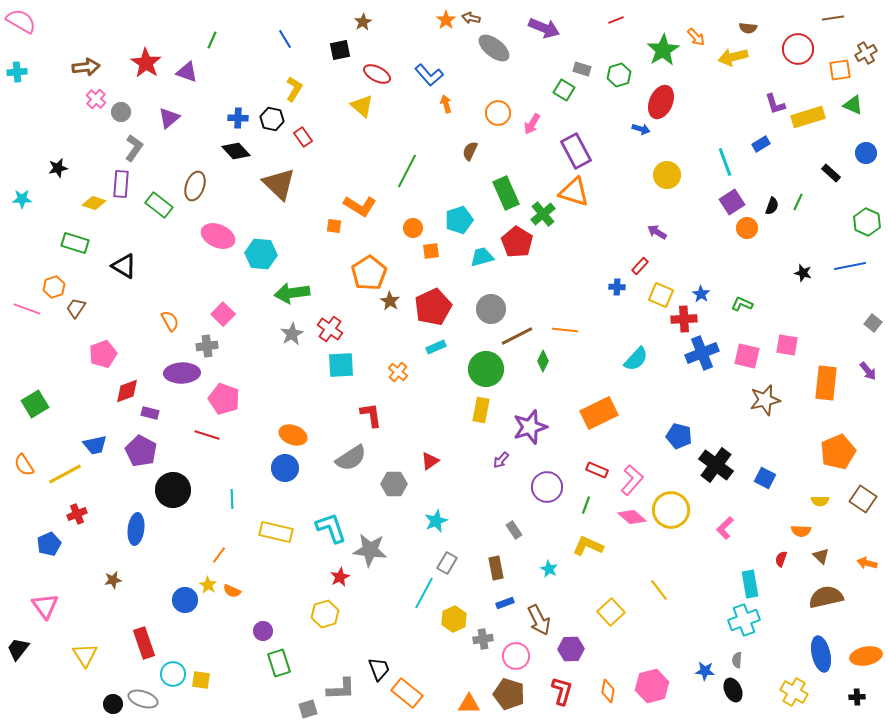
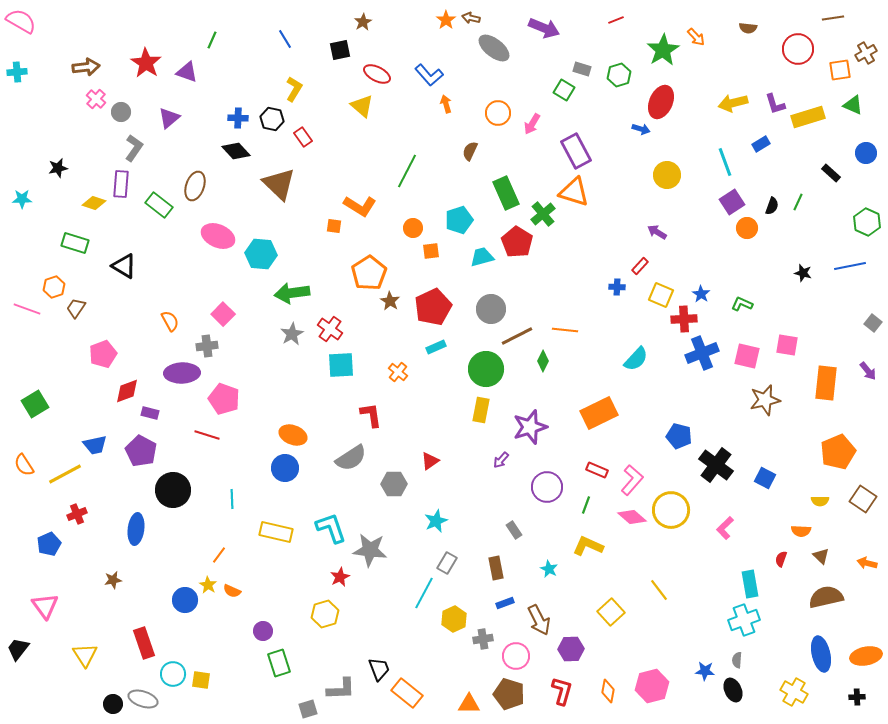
yellow arrow at (733, 57): moved 46 px down
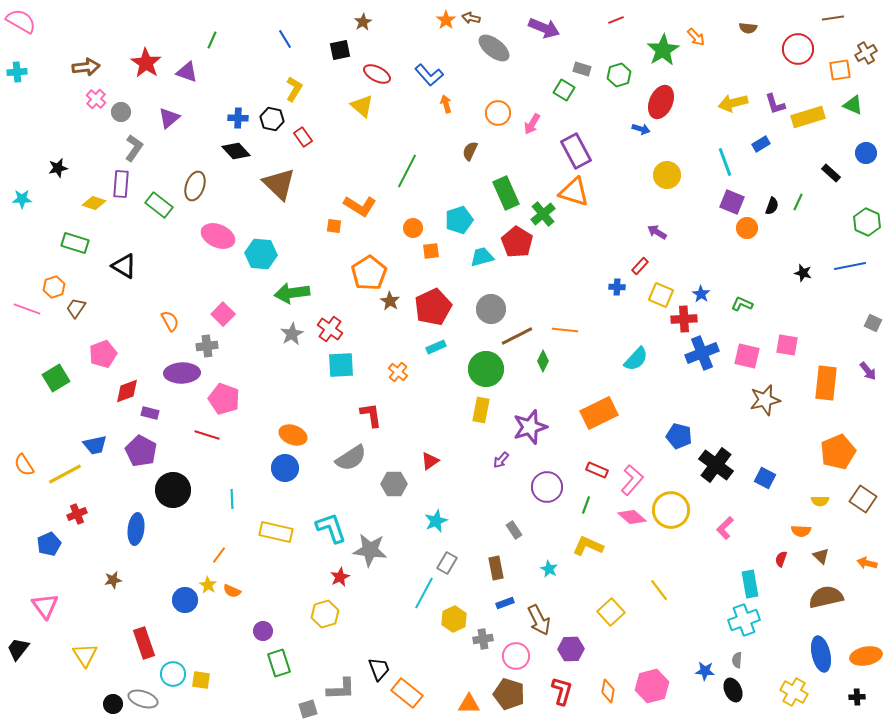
purple square at (732, 202): rotated 35 degrees counterclockwise
gray square at (873, 323): rotated 12 degrees counterclockwise
green square at (35, 404): moved 21 px right, 26 px up
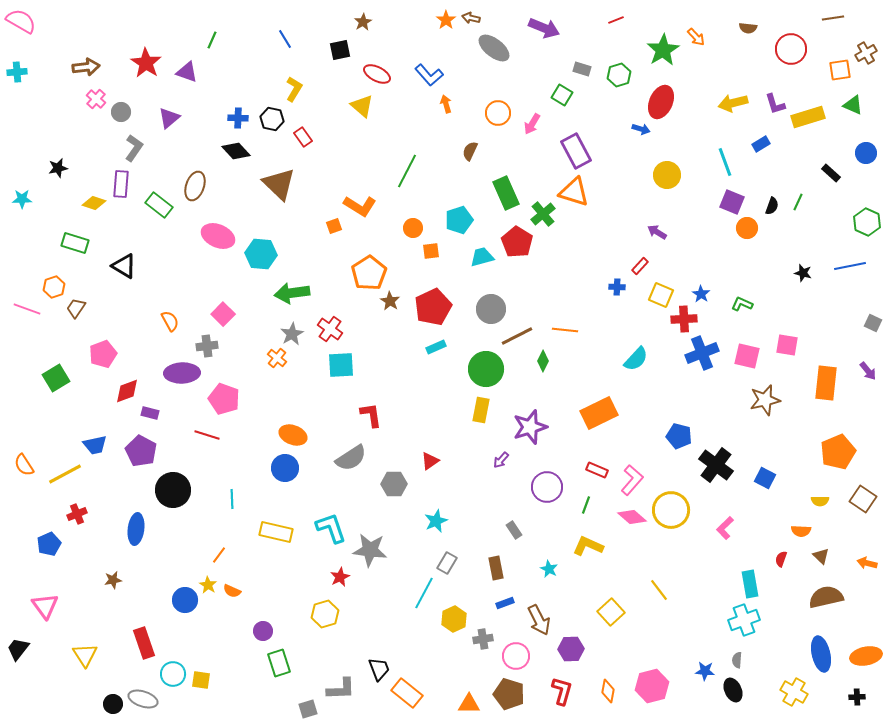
red circle at (798, 49): moved 7 px left
green square at (564, 90): moved 2 px left, 5 px down
orange square at (334, 226): rotated 28 degrees counterclockwise
orange cross at (398, 372): moved 121 px left, 14 px up
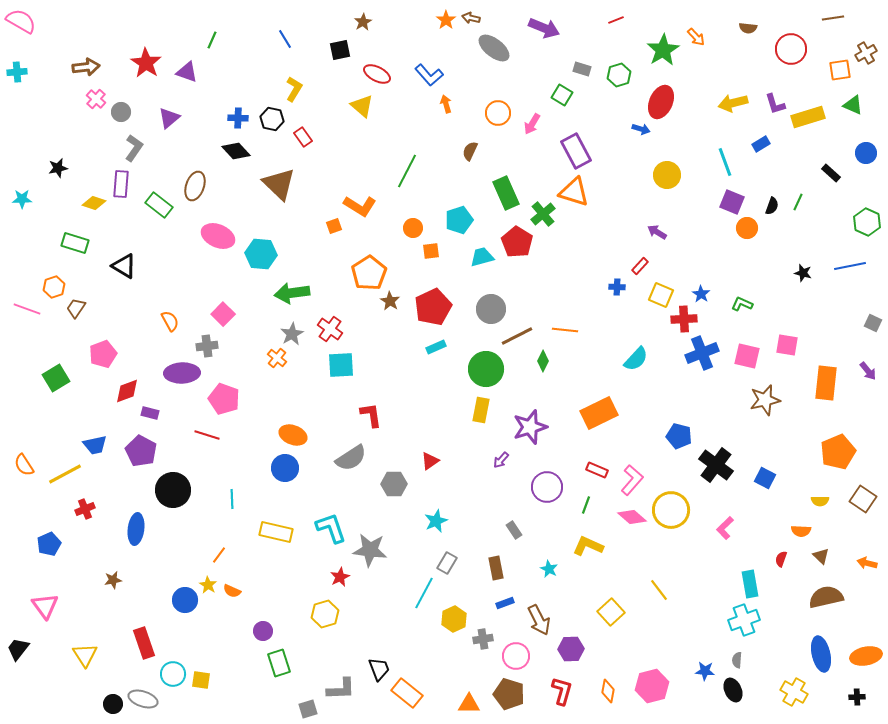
red cross at (77, 514): moved 8 px right, 5 px up
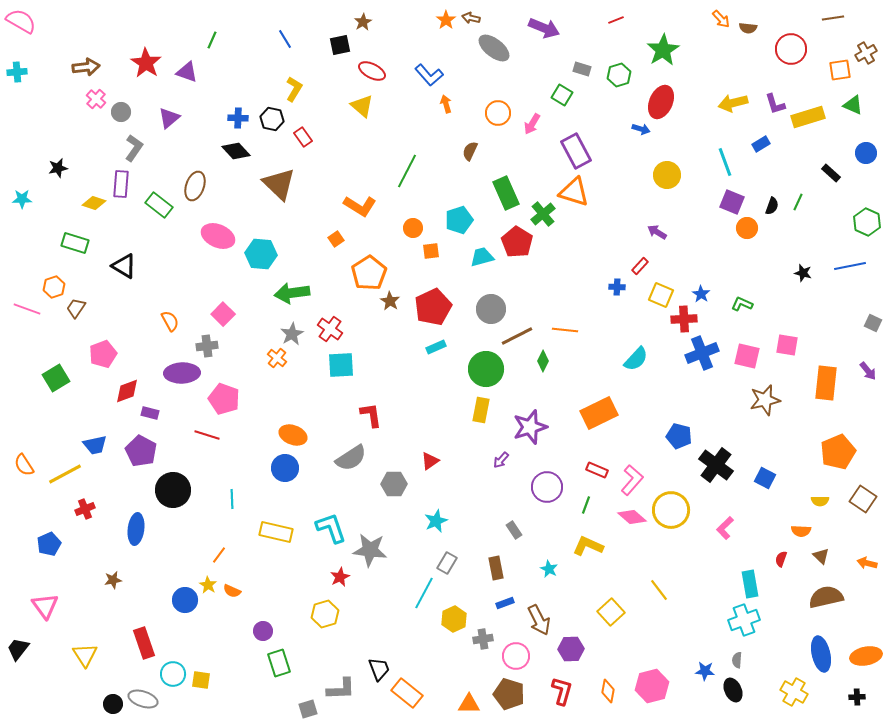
orange arrow at (696, 37): moved 25 px right, 18 px up
black square at (340, 50): moved 5 px up
red ellipse at (377, 74): moved 5 px left, 3 px up
orange square at (334, 226): moved 2 px right, 13 px down; rotated 14 degrees counterclockwise
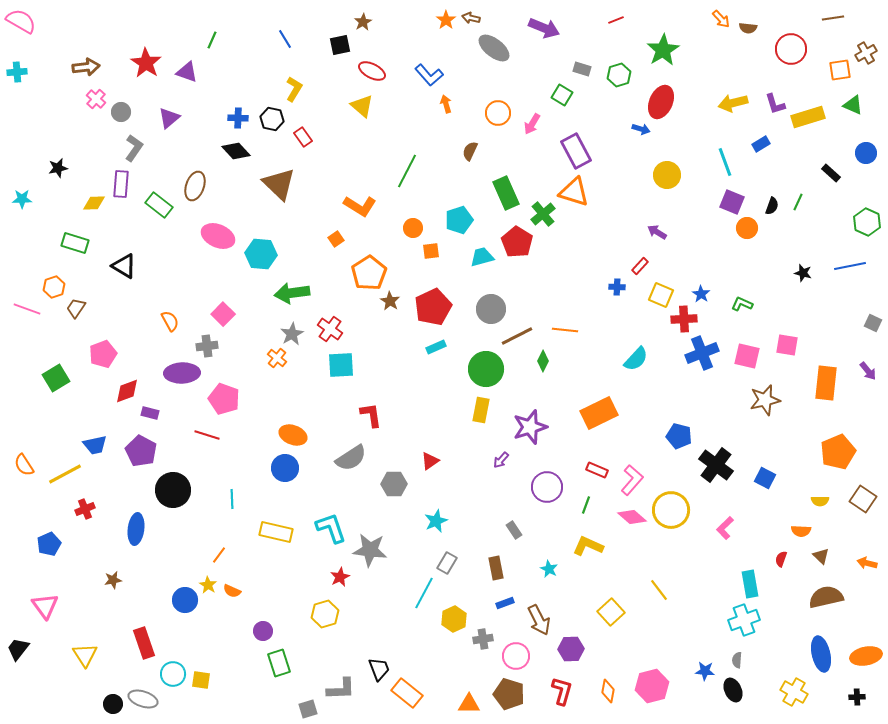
yellow diamond at (94, 203): rotated 20 degrees counterclockwise
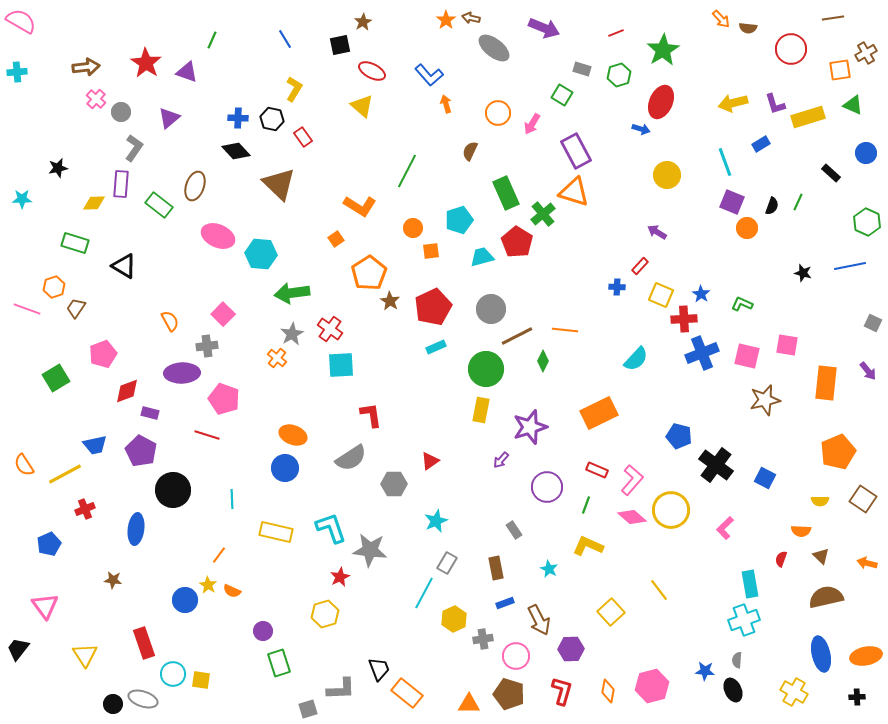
red line at (616, 20): moved 13 px down
brown star at (113, 580): rotated 18 degrees clockwise
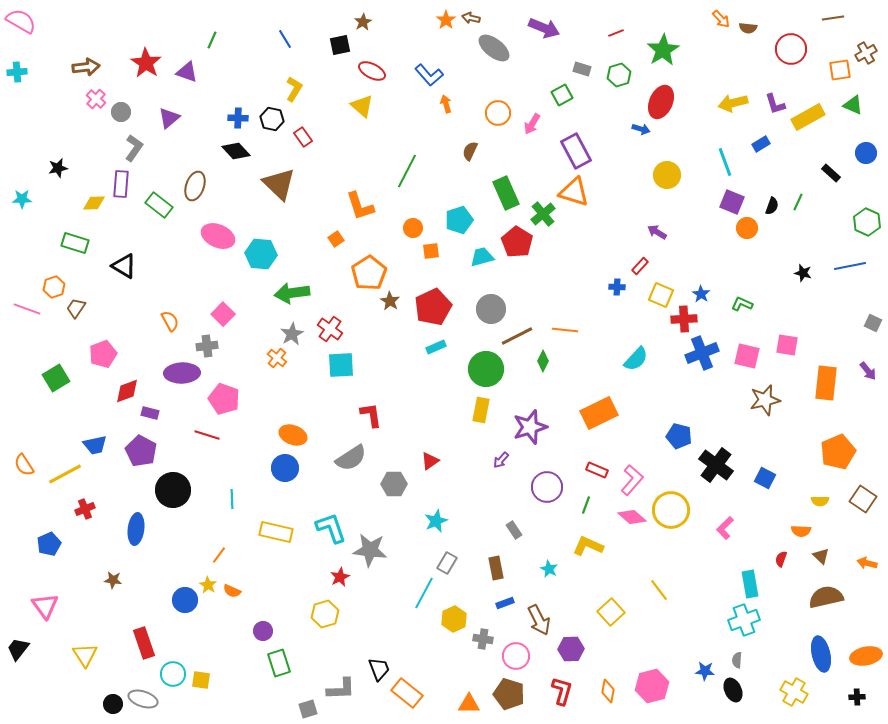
green square at (562, 95): rotated 30 degrees clockwise
yellow rectangle at (808, 117): rotated 12 degrees counterclockwise
orange L-shape at (360, 206): rotated 40 degrees clockwise
gray cross at (483, 639): rotated 18 degrees clockwise
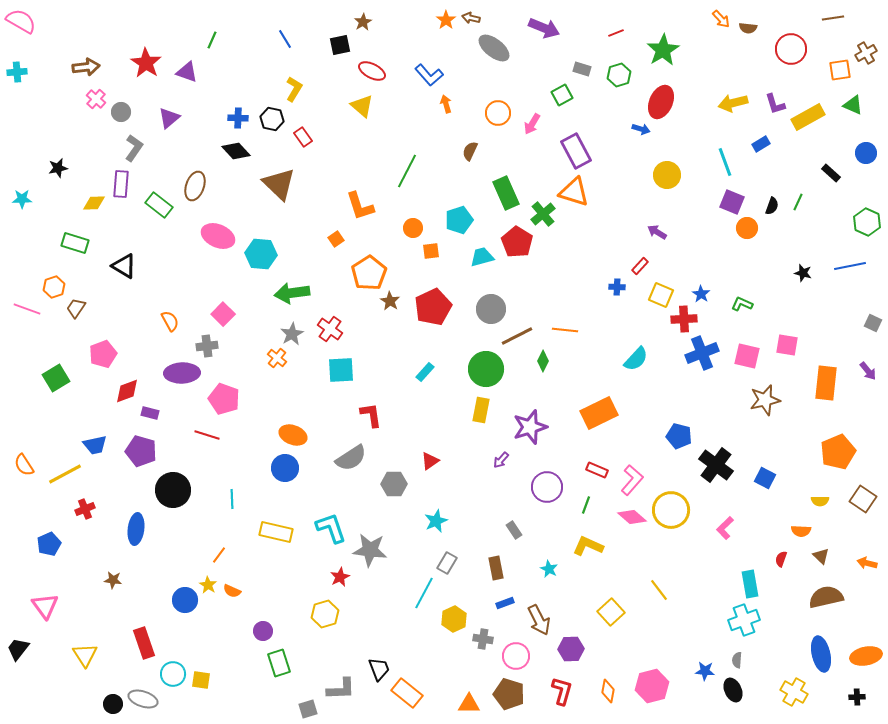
cyan rectangle at (436, 347): moved 11 px left, 25 px down; rotated 24 degrees counterclockwise
cyan square at (341, 365): moved 5 px down
purple pentagon at (141, 451): rotated 12 degrees counterclockwise
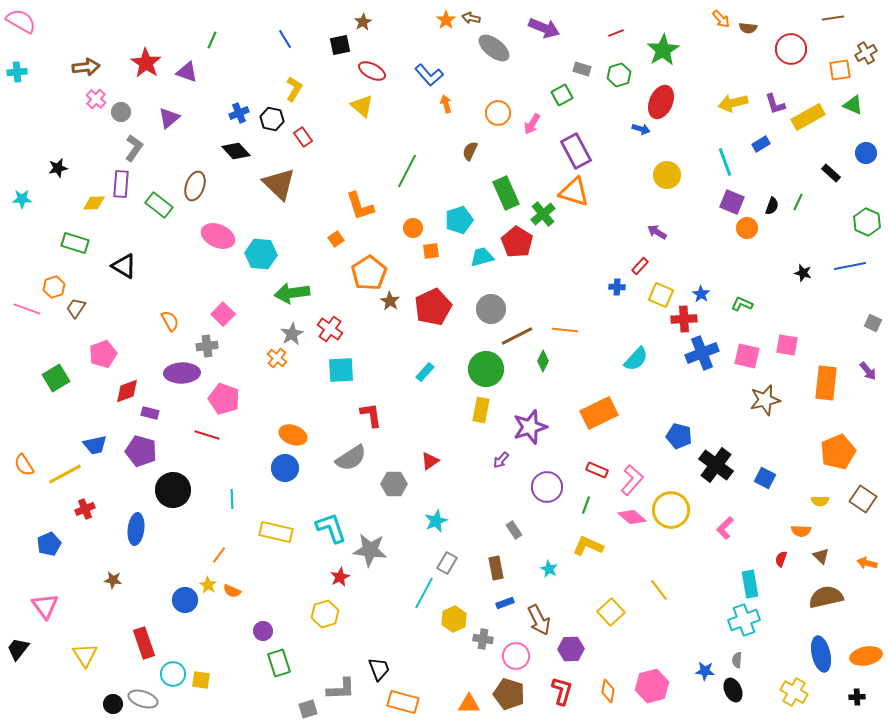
blue cross at (238, 118): moved 1 px right, 5 px up; rotated 24 degrees counterclockwise
orange rectangle at (407, 693): moved 4 px left, 9 px down; rotated 24 degrees counterclockwise
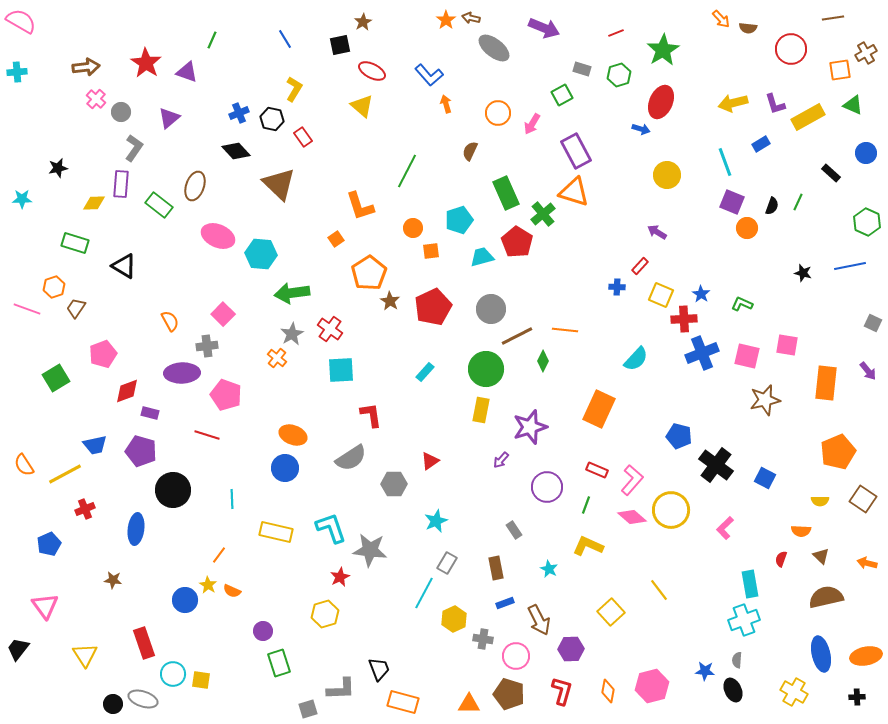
pink pentagon at (224, 399): moved 2 px right, 4 px up
orange rectangle at (599, 413): moved 4 px up; rotated 39 degrees counterclockwise
